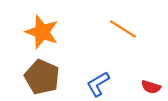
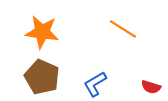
orange star: rotated 12 degrees counterclockwise
blue L-shape: moved 3 px left
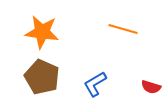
orange line: rotated 16 degrees counterclockwise
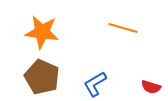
orange line: moved 1 px up
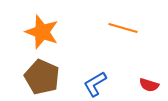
orange star: rotated 12 degrees clockwise
red semicircle: moved 2 px left, 2 px up
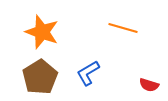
brown pentagon: moved 2 px left; rotated 16 degrees clockwise
blue L-shape: moved 7 px left, 11 px up
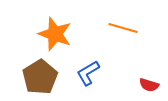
orange star: moved 13 px right, 2 px down
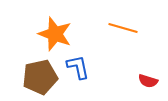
blue L-shape: moved 10 px left, 6 px up; rotated 108 degrees clockwise
brown pentagon: rotated 20 degrees clockwise
red semicircle: moved 1 px left, 4 px up
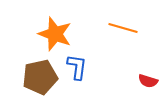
blue L-shape: moved 1 px left; rotated 20 degrees clockwise
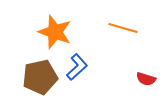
orange star: moved 2 px up
blue L-shape: rotated 40 degrees clockwise
red semicircle: moved 2 px left, 2 px up
